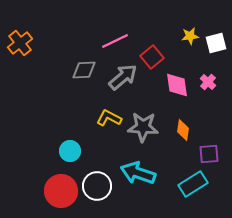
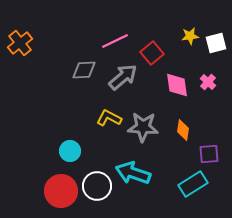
red square: moved 4 px up
cyan arrow: moved 5 px left
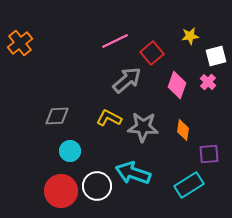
white square: moved 13 px down
gray diamond: moved 27 px left, 46 px down
gray arrow: moved 4 px right, 3 px down
pink diamond: rotated 28 degrees clockwise
cyan rectangle: moved 4 px left, 1 px down
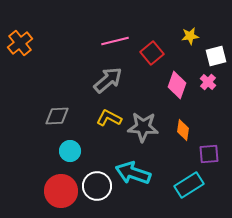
pink line: rotated 12 degrees clockwise
gray arrow: moved 19 px left
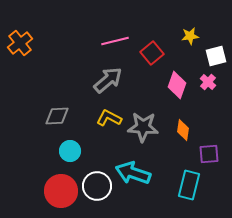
cyan rectangle: rotated 44 degrees counterclockwise
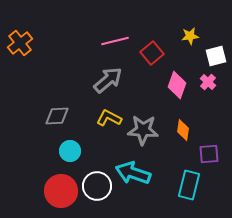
gray star: moved 3 px down
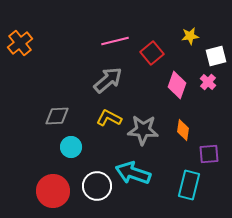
cyan circle: moved 1 px right, 4 px up
red circle: moved 8 px left
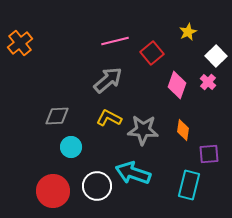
yellow star: moved 2 px left, 4 px up; rotated 18 degrees counterclockwise
white square: rotated 30 degrees counterclockwise
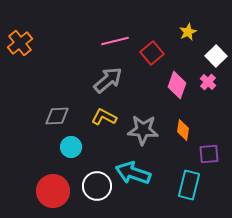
yellow L-shape: moved 5 px left, 1 px up
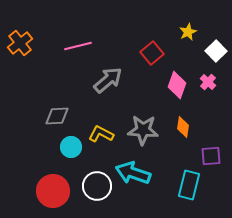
pink line: moved 37 px left, 5 px down
white square: moved 5 px up
yellow L-shape: moved 3 px left, 17 px down
orange diamond: moved 3 px up
purple square: moved 2 px right, 2 px down
